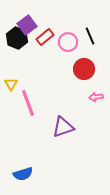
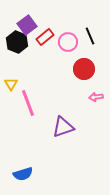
black hexagon: moved 4 px down
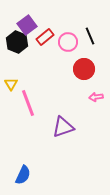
blue semicircle: moved 1 px down; rotated 48 degrees counterclockwise
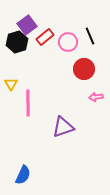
black hexagon: rotated 20 degrees clockwise
pink line: rotated 20 degrees clockwise
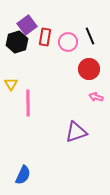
red rectangle: rotated 42 degrees counterclockwise
red circle: moved 5 px right
pink arrow: rotated 24 degrees clockwise
purple triangle: moved 13 px right, 5 px down
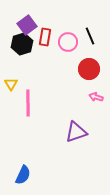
black hexagon: moved 5 px right, 2 px down
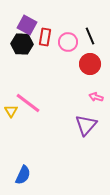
purple square: rotated 24 degrees counterclockwise
black hexagon: rotated 20 degrees clockwise
red circle: moved 1 px right, 5 px up
yellow triangle: moved 27 px down
pink line: rotated 52 degrees counterclockwise
purple triangle: moved 10 px right, 7 px up; rotated 30 degrees counterclockwise
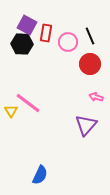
red rectangle: moved 1 px right, 4 px up
blue semicircle: moved 17 px right
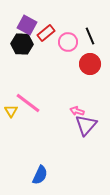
red rectangle: rotated 42 degrees clockwise
pink arrow: moved 19 px left, 14 px down
